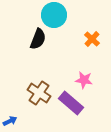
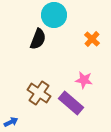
blue arrow: moved 1 px right, 1 px down
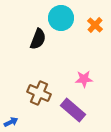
cyan circle: moved 7 px right, 3 px down
orange cross: moved 3 px right, 14 px up
pink star: moved 1 px up; rotated 12 degrees counterclockwise
brown cross: rotated 10 degrees counterclockwise
purple rectangle: moved 2 px right, 7 px down
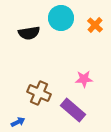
black semicircle: moved 9 px left, 6 px up; rotated 60 degrees clockwise
blue arrow: moved 7 px right
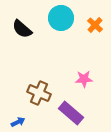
black semicircle: moved 7 px left, 4 px up; rotated 50 degrees clockwise
purple rectangle: moved 2 px left, 3 px down
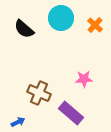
black semicircle: moved 2 px right
